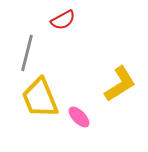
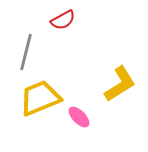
gray line: moved 1 px left, 1 px up
yellow trapezoid: rotated 90 degrees clockwise
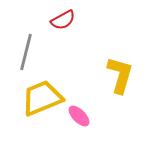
yellow L-shape: moved 9 px up; rotated 42 degrees counterclockwise
yellow trapezoid: moved 2 px right
pink ellipse: moved 1 px up
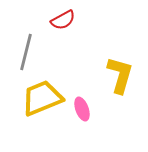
pink ellipse: moved 3 px right, 7 px up; rotated 25 degrees clockwise
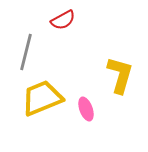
pink ellipse: moved 4 px right
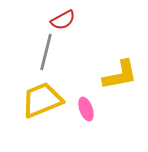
gray line: moved 20 px right
yellow L-shape: rotated 63 degrees clockwise
yellow trapezoid: moved 2 px down
